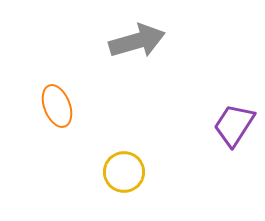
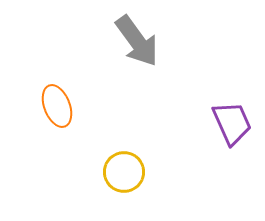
gray arrow: rotated 70 degrees clockwise
purple trapezoid: moved 2 px left, 2 px up; rotated 123 degrees clockwise
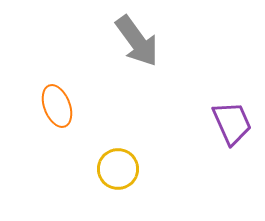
yellow circle: moved 6 px left, 3 px up
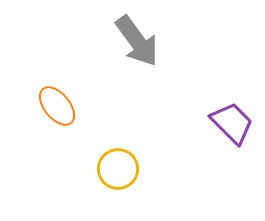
orange ellipse: rotated 18 degrees counterclockwise
purple trapezoid: rotated 21 degrees counterclockwise
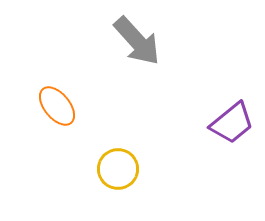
gray arrow: rotated 6 degrees counterclockwise
purple trapezoid: rotated 96 degrees clockwise
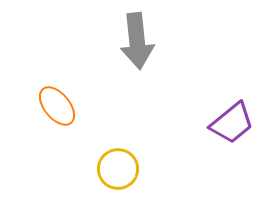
gray arrow: rotated 36 degrees clockwise
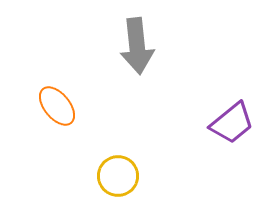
gray arrow: moved 5 px down
yellow circle: moved 7 px down
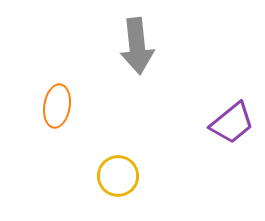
orange ellipse: rotated 48 degrees clockwise
